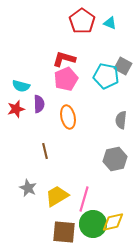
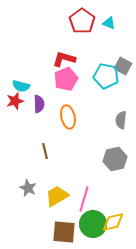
cyan triangle: moved 1 px left
red star: moved 1 px left, 8 px up
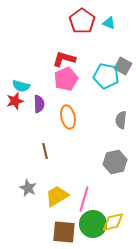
gray hexagon: moved 3 px down
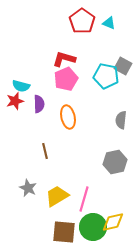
green circle: moved 3 px down
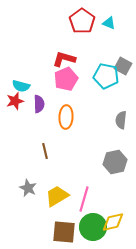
orange ellipse: moved 2 px left; rotated 15 degrees clockwise
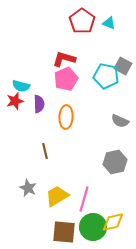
gray semicircle: moved 1 px left, 1 px down; rotated 72 degrees counterclockwise
